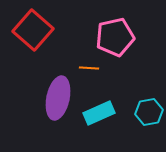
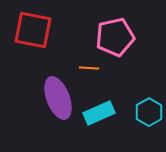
red square: rotated 30 degrees counterclockwise
purple ellipse: rotated 33 degrees counterclockwise
cyan hexagon: rotated 20 degrees counterclockwise
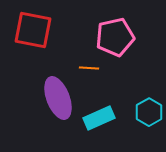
cyan rectangle: moved 5 px down
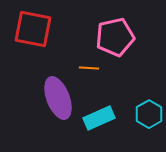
red square: moved 1 px up
cyan hexagon: moved 2 px down
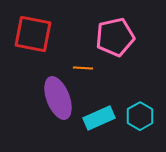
red square: moved 5 px down
orange line: moved 6 px left
cyan hexagon: moved 9 px left, 2 px down
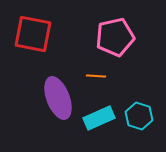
orange line: moved 13 px right, 8 px down
cyan hexagon: moved 1 px left; rotated 12 degrees counterclockwise
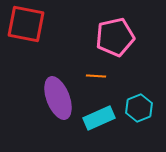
red square: moved 7 px left, 10 px up
cyan hexagon: moved 8 px up; rotated 20 degrees clockwise
